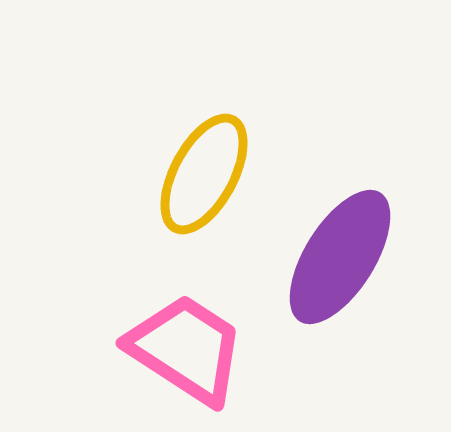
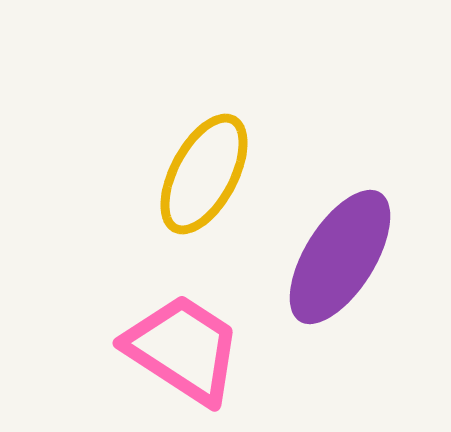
pink trapezoid: moved 3 px left
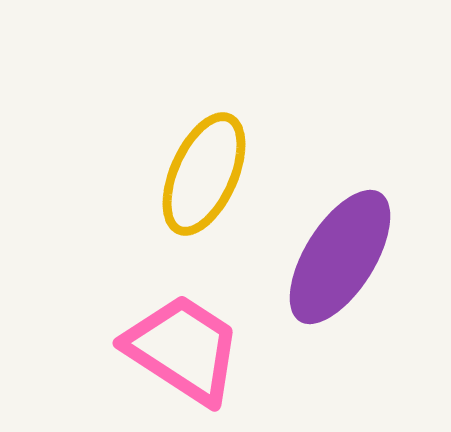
yellow ellipse: rotated 4 degrees counterclockwise
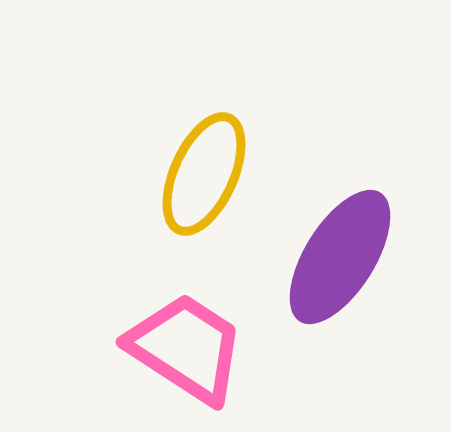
pink trapezoid: moved 3 px right, 1 px up
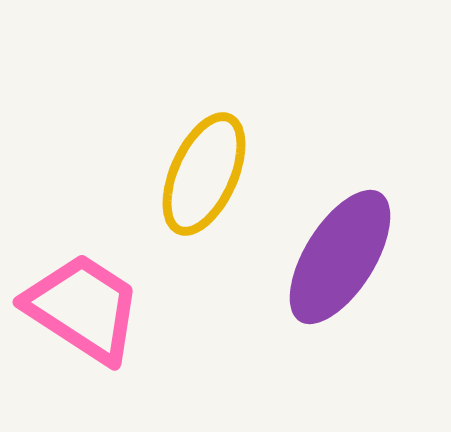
pink trapezoid: moved 103 px left, 40 px up
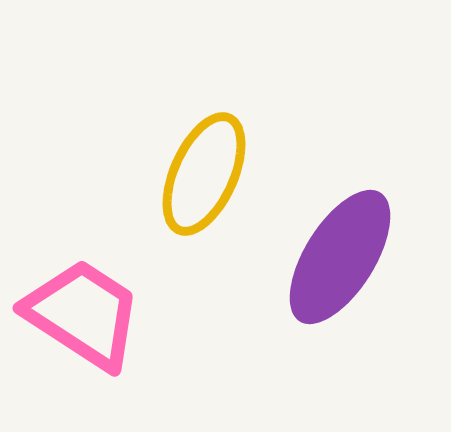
pink trapezoid: moved 6 px down
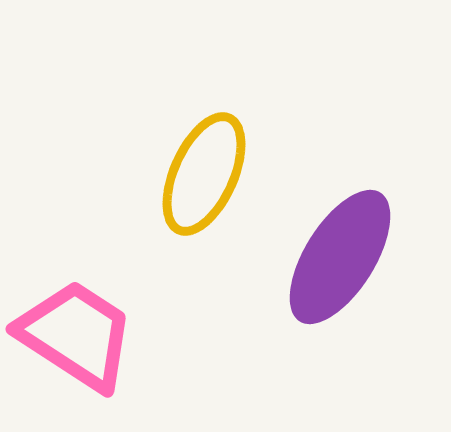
pink trapezoid: moved 7 px left, 21 px down
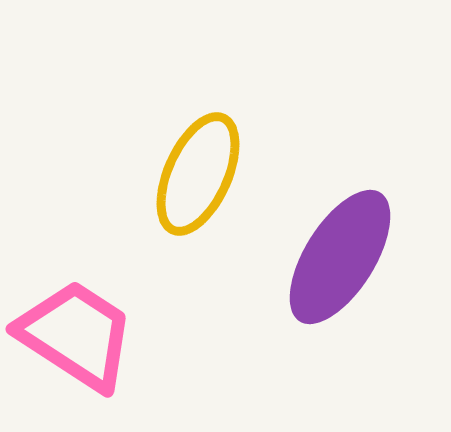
yellow ellipse: moved 6 px left
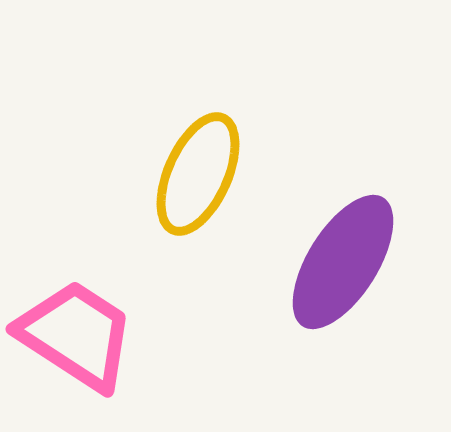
purple ellipse: moved 3 px right, 5 px down
